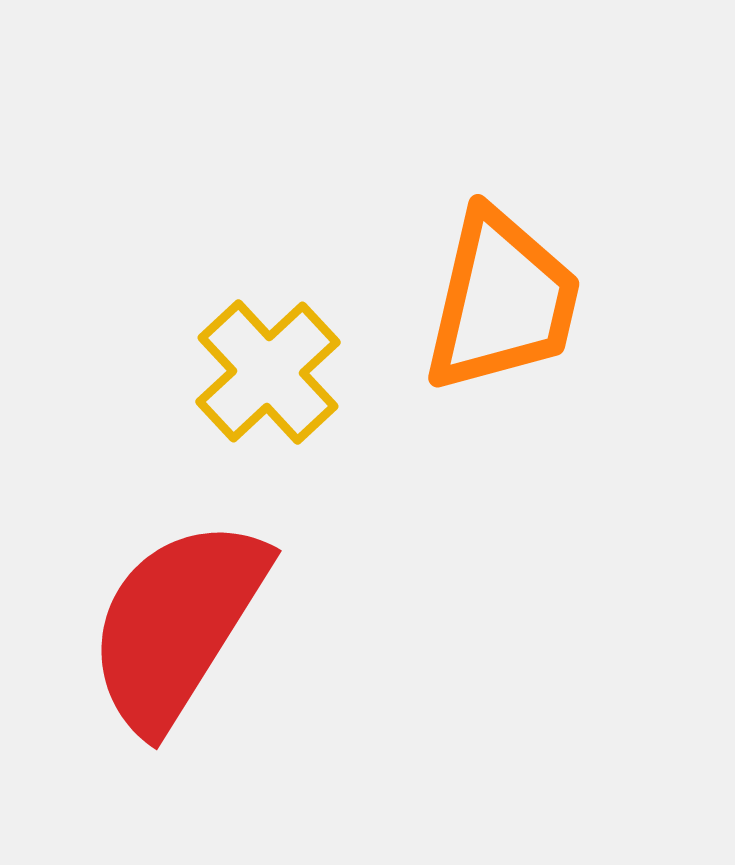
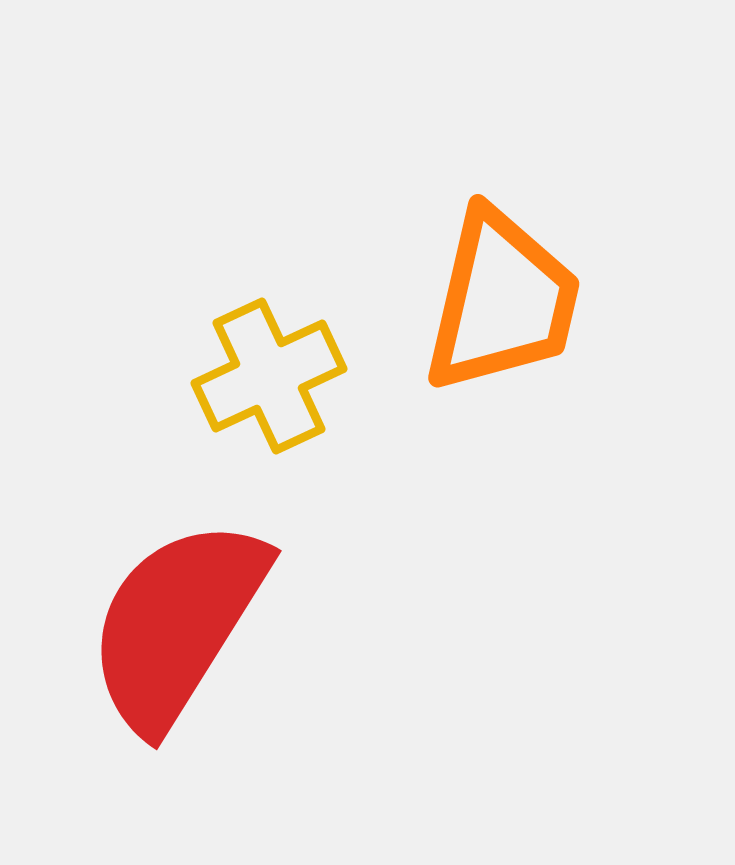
yellow cross: moved 1 px right, 4 px down; rotated 18 degrees clockwise
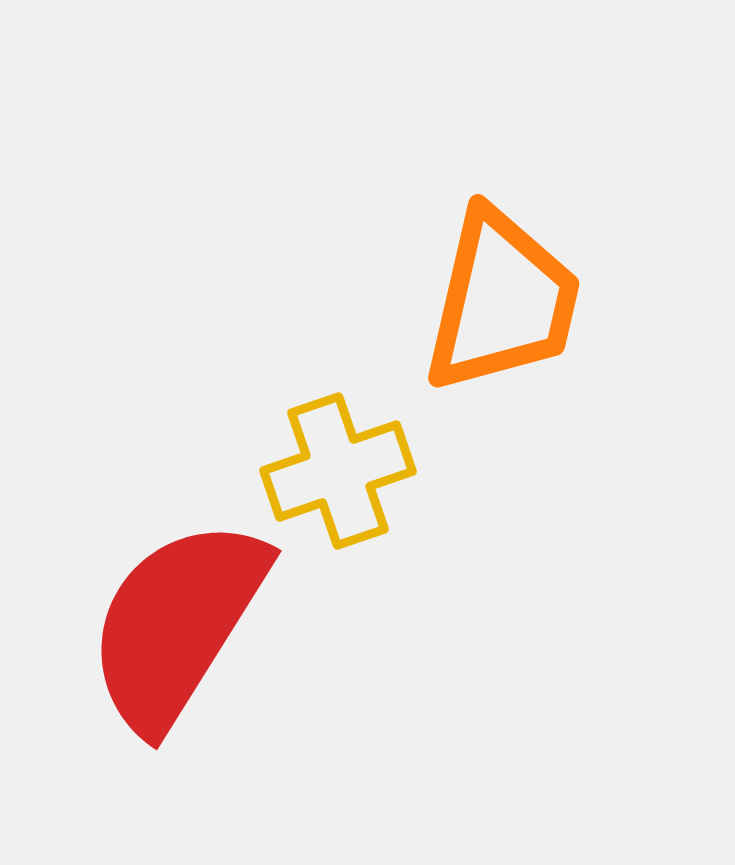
yellow cross: moved 69 px right, 95 px down; rotated 6 degrees clockwise
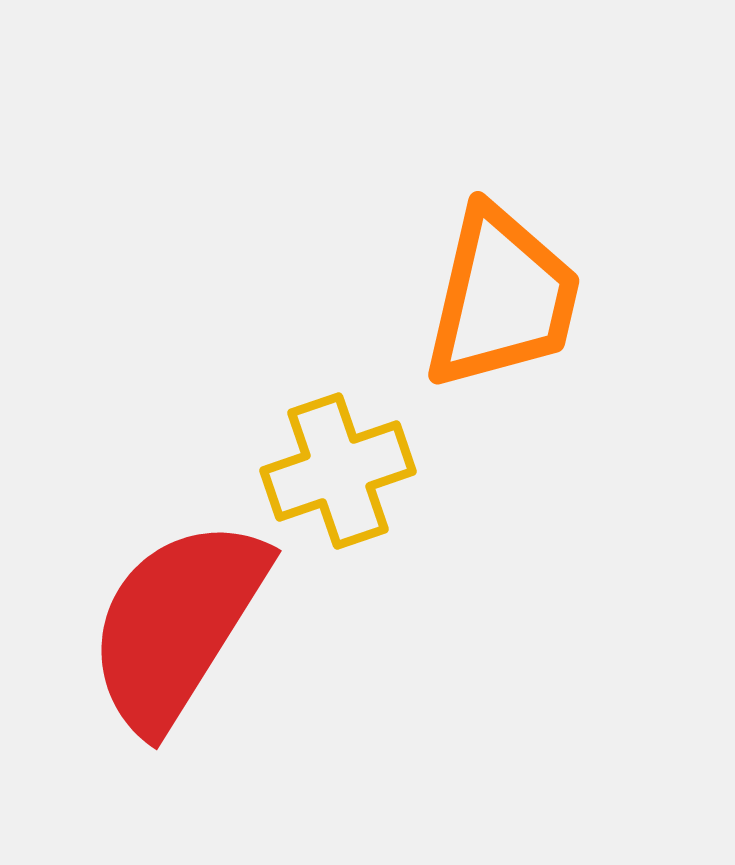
orange trapezoid: moved 3 px up
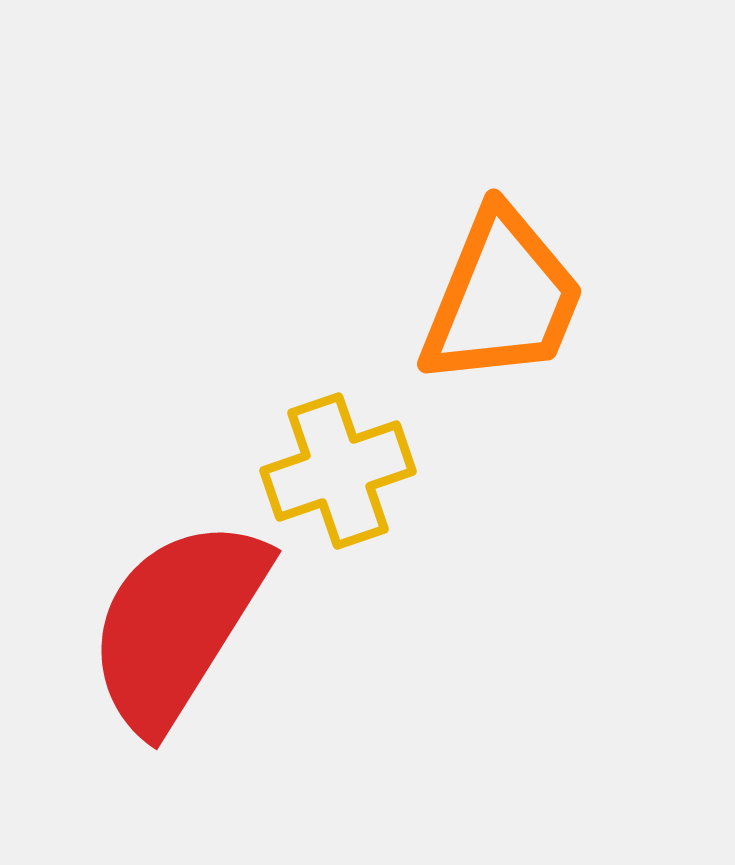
orange trapezoid: rotated 9 degrees clockwise
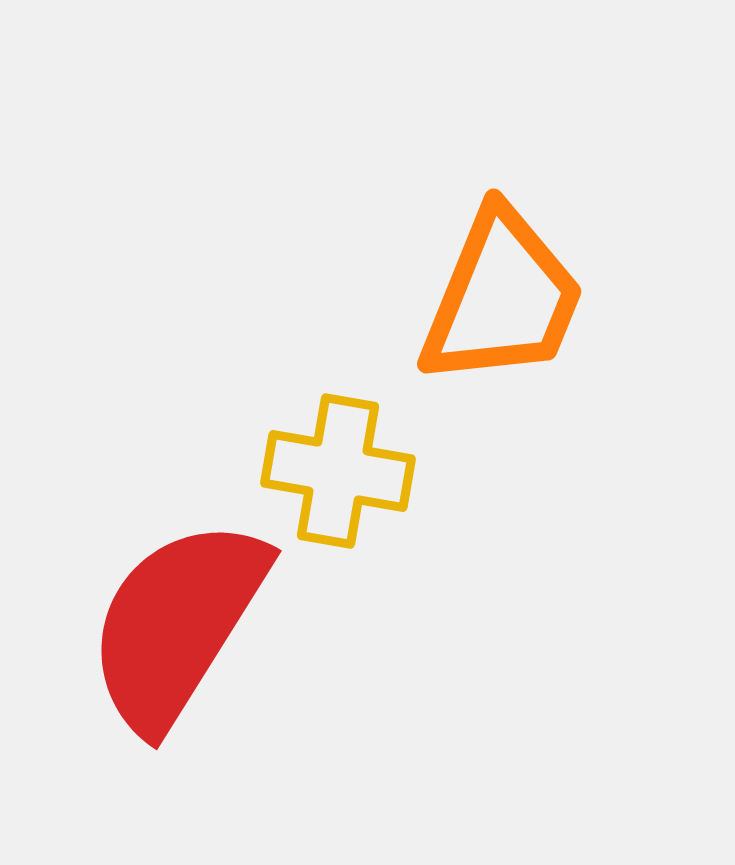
yellow cross: rotated 29 degrees clockwise
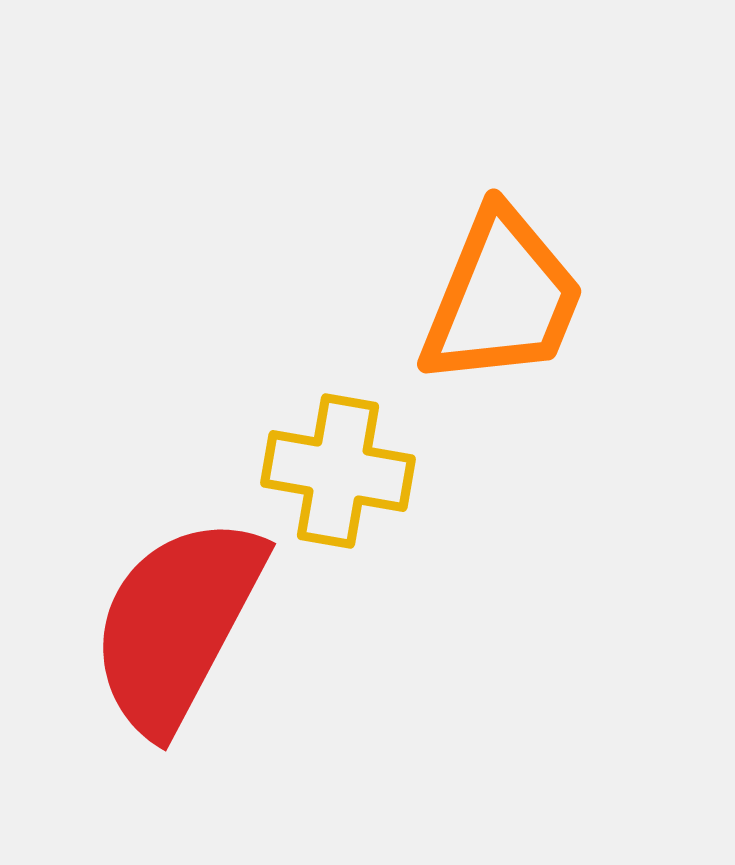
red semicircle: rotated 4 degrees counterclockwise
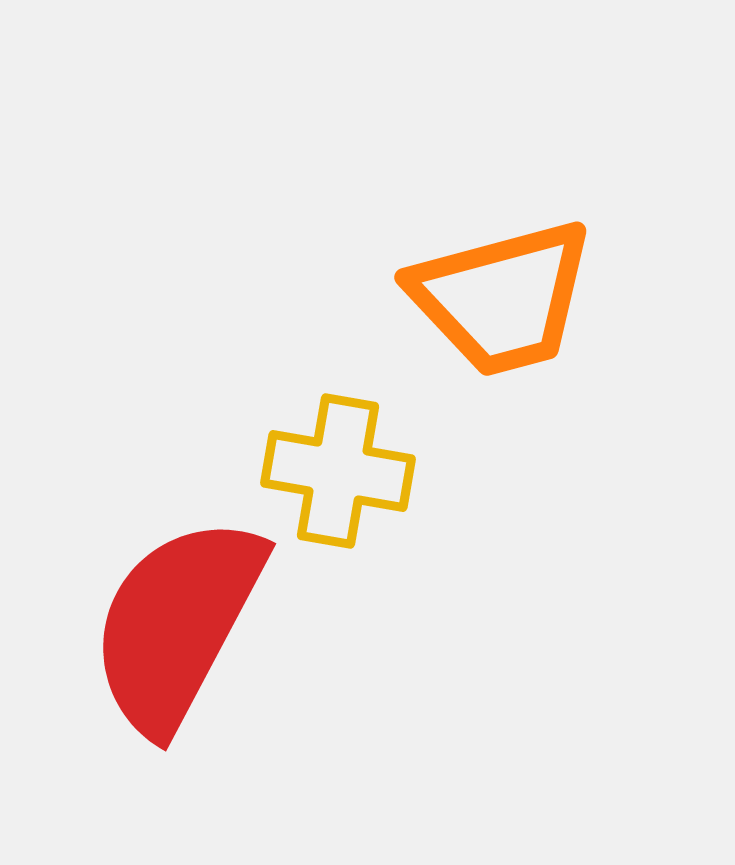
orange trapezoid: rotated 53 degrees clockwise
